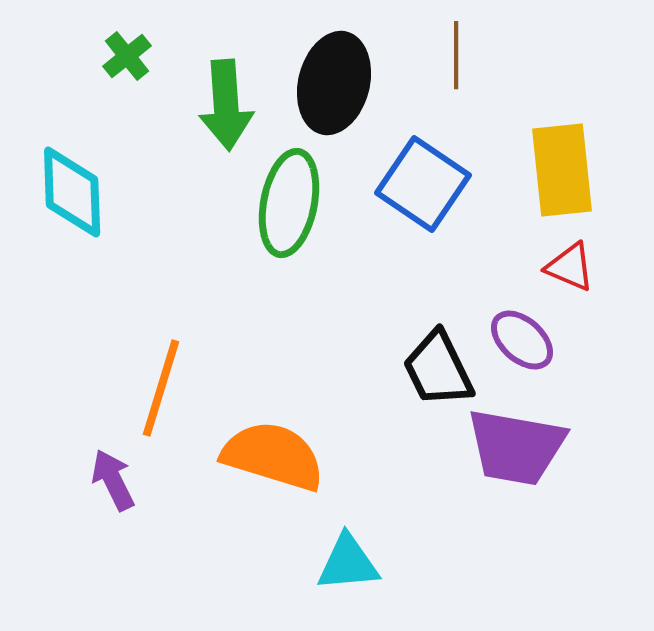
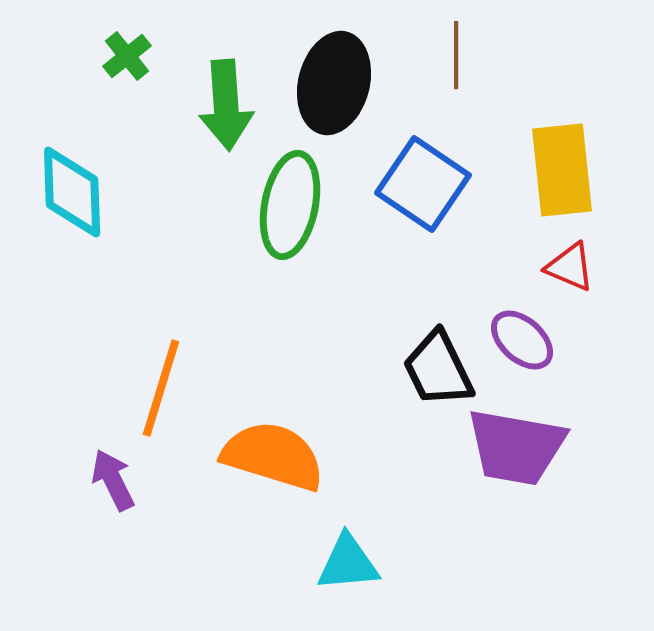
green ellipse: moved 1 px right, 2 px down
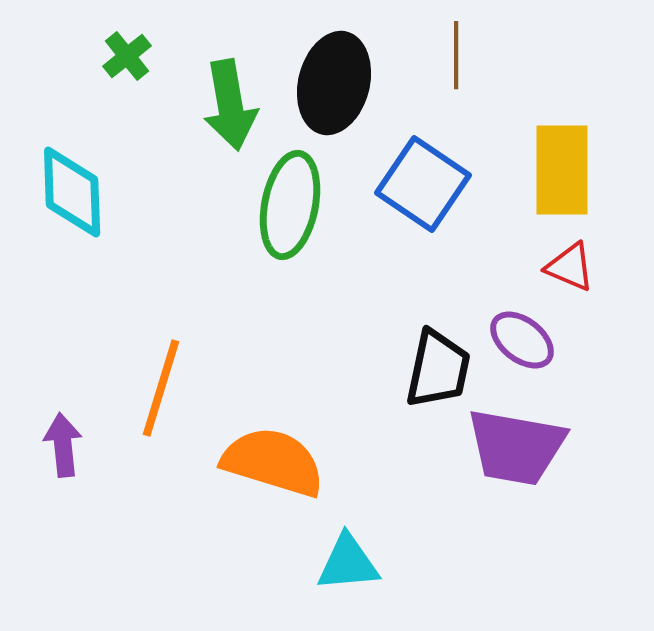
green arrow: moved 4 px right; rotated 6 degrees counterclockwise
yellow rectangle: rotated 6 degrees clockwise
purple ellipse: rotated 4 degrees counterclockwise
black trapezoid: rotated 142 degrees counterclockwise
orange semicircle: moved 6 px down
purple arrow: moved 50 px left, 35 px up; rotated 20 degrees clockwise
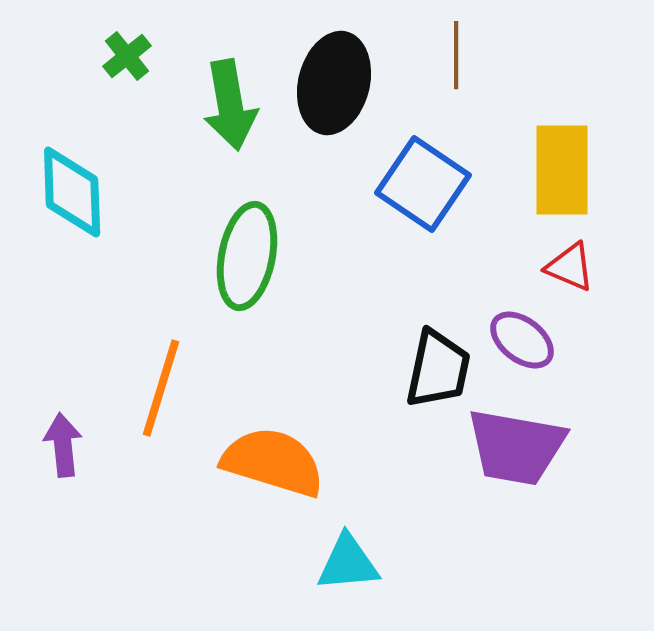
green ellipse: moved 43 px left, 51 px down
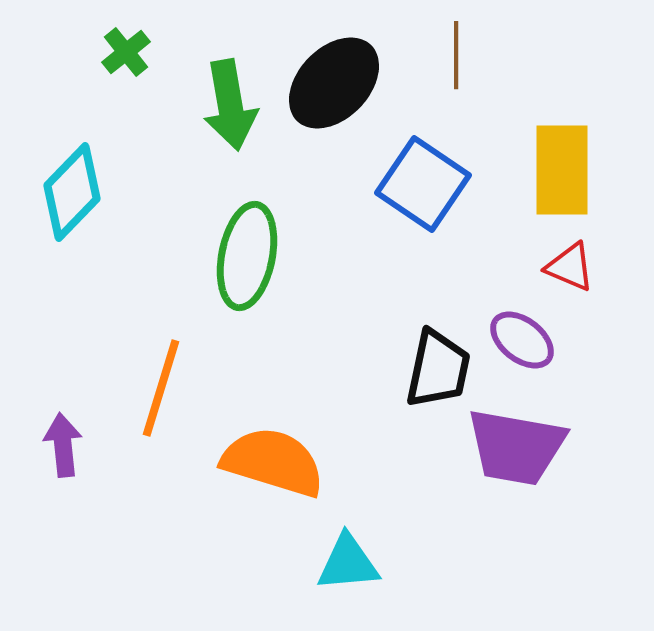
green cross: moved 1 px left, 4 px up
black ellipse: rotated 30 degrees clockwise
cyan diamond: rotated 46 degrees clockwise
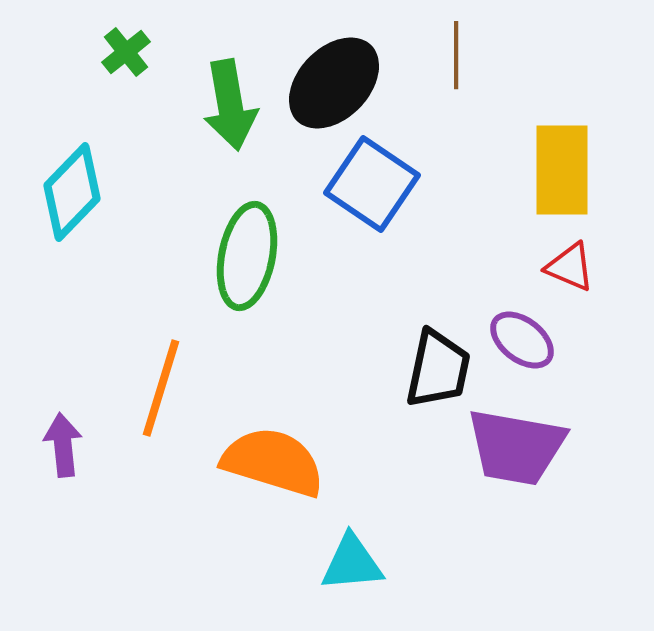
blue square: moved 51 px left
cyan triangle: moved 4 px right
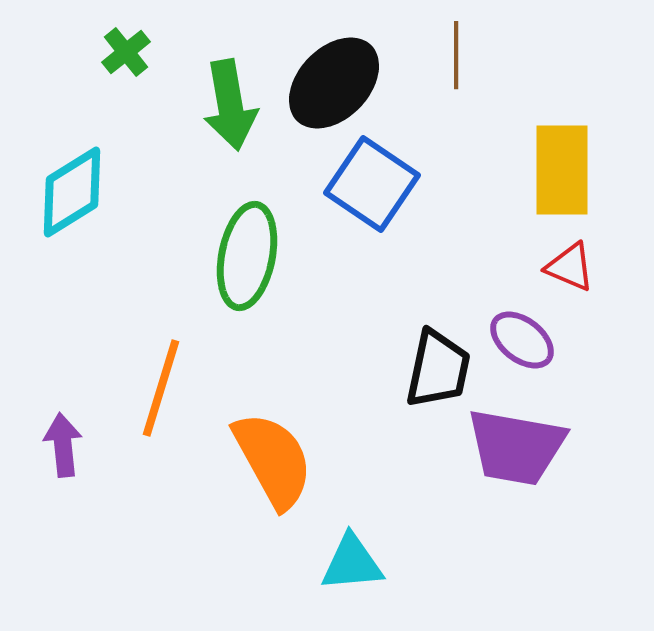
cyan diamond: rotated 14 degrees clockwise
orange semicircle: moved 2 px up; rotated 44 degrees clockwise
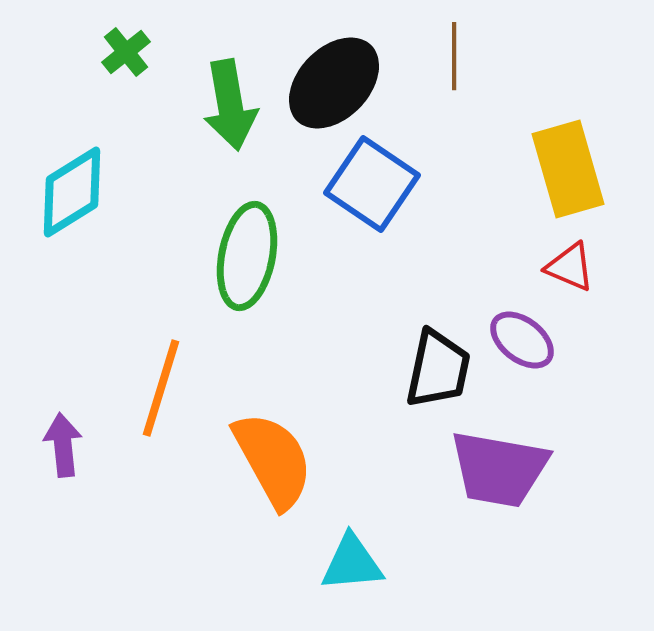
brown line: moved 2 px left, 1 px down
yellow rectangle: moved 6 px right, 1 px up; rotated 16 degrees counterclockwise
purple trapezoid: moved 17 px left, 22 px down
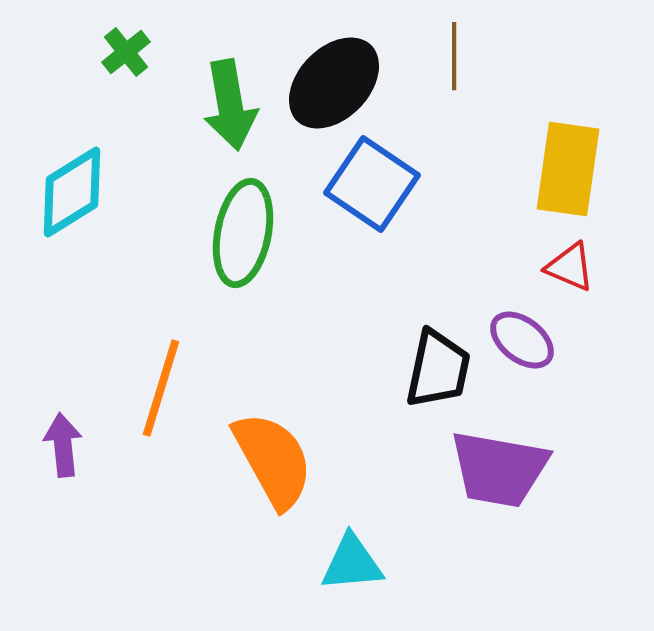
yellow rectangle: rotated 24 degrees clockwise
green ellipse: moved 4 px left, 23 px up
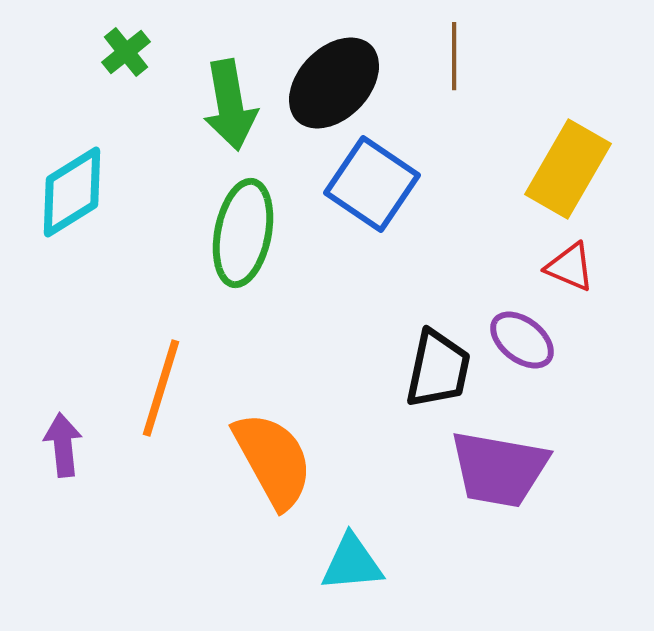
yellow rectangle: rotated 22 degrees clockwise
